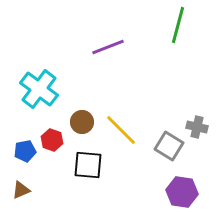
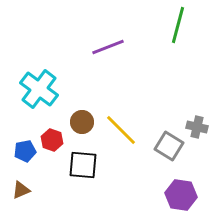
black square: moved 5 px left
purple hexagon: moved 1 px left, 3 px down
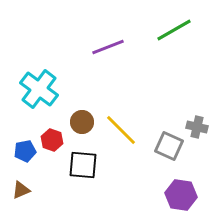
green line: moved 4 px left, 5 px down; rotated 45 degrees clockwise
gray square: rotated 8 degrees counterclockwise
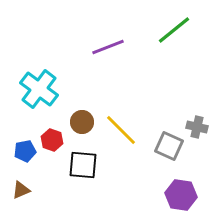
green line: rotated 9 degrees counterclockwise
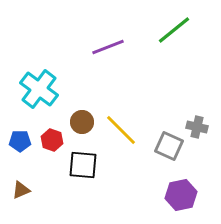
blue pentagon: moved 5 px left, 10 px up; rotated 10 degrees clockwise
purple hexagon: rotated 20 degrees counterclockwise
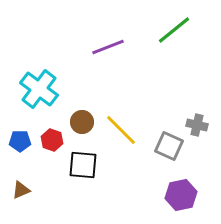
gray cross: moved 2 px up
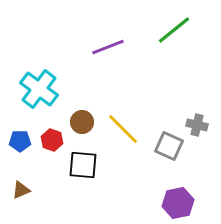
yellow line: moved 2 px right, 1 px up
purple hexagon: moved 3 px left, 8 px down
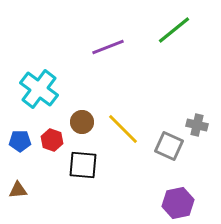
brown triangle: moved 3 px left; rotated 18 degrees clockwise
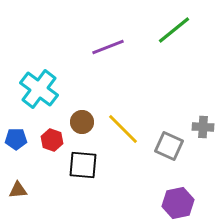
gray cross: moved 6 px right, 2 px down; rotated 10 degrees counterclockwise
blue pentagon: moved 4 px left, 2 px up
